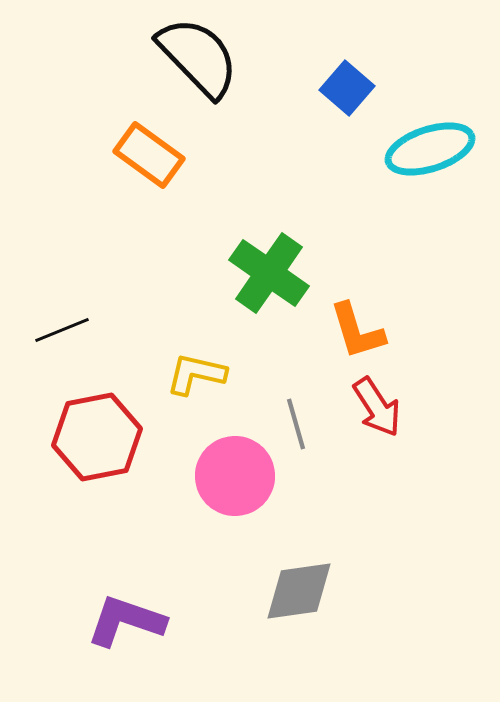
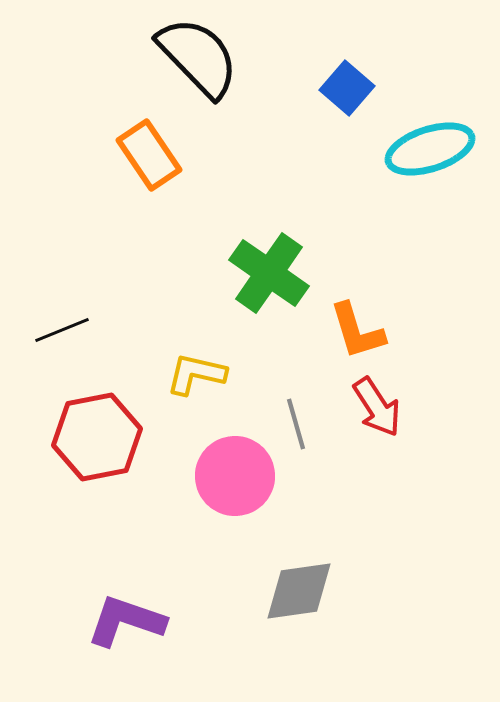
orange rectangle: rotated 20 degrees clockwise
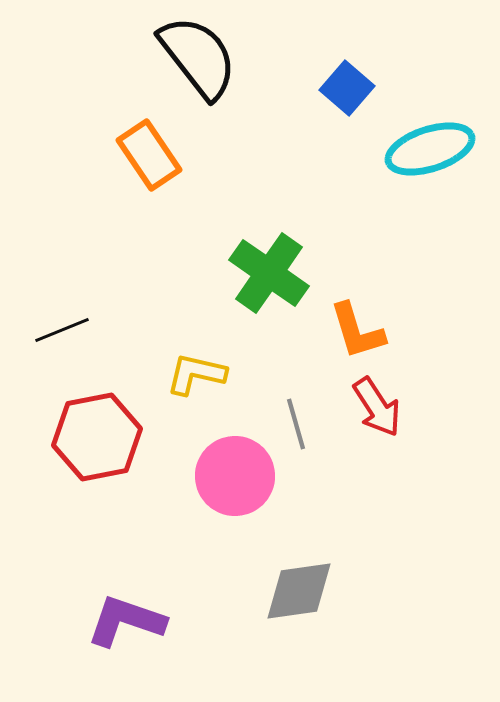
black semicircle: rotated 6 degrees clockwise
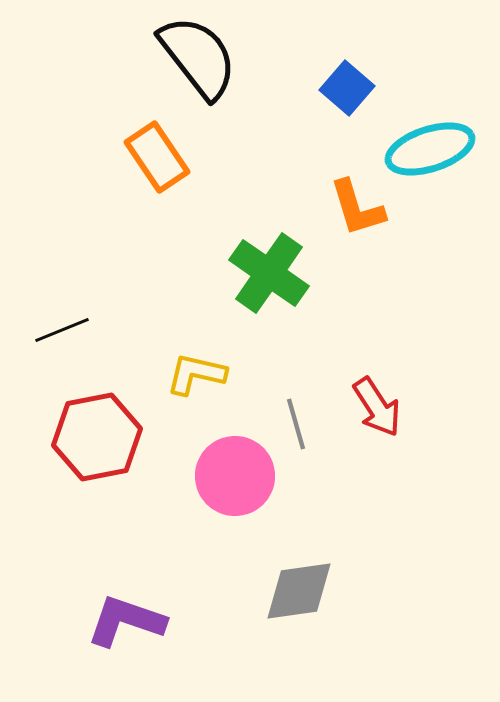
orange rectangle: moved 8 px right, 2 px down
orange L-shape: moved 123 px up
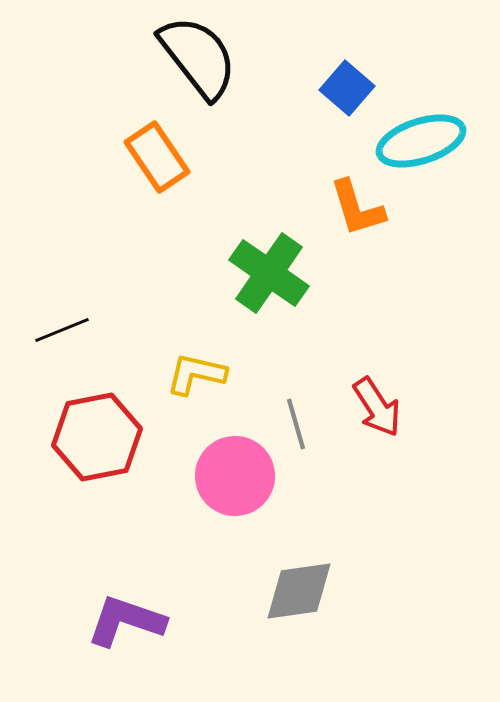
cyan ellipse: moved 9 px left, 8 px up
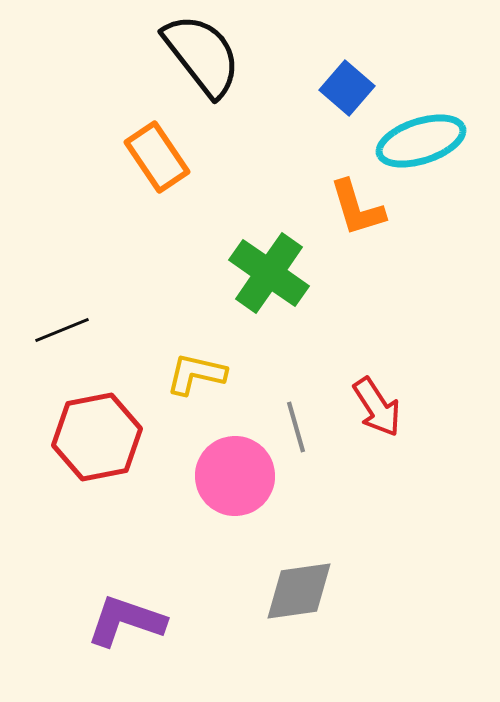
black semicircle: moved 4 px right, 2 px up
gray line: moved 3 px down
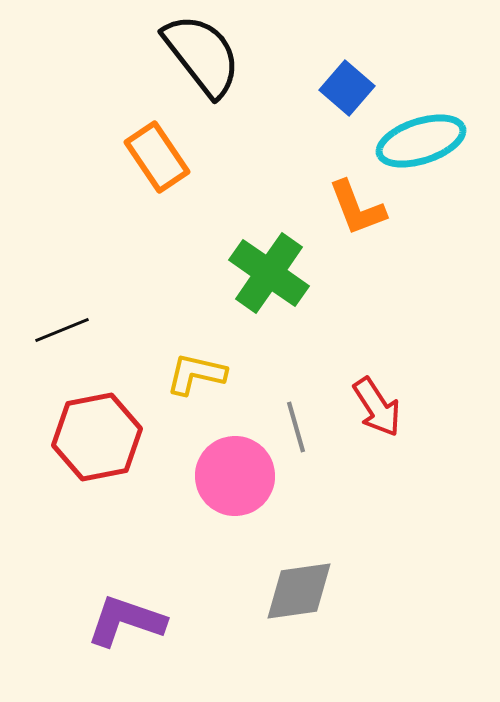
orange L-shape: rotated 4 degrees counterclockwise
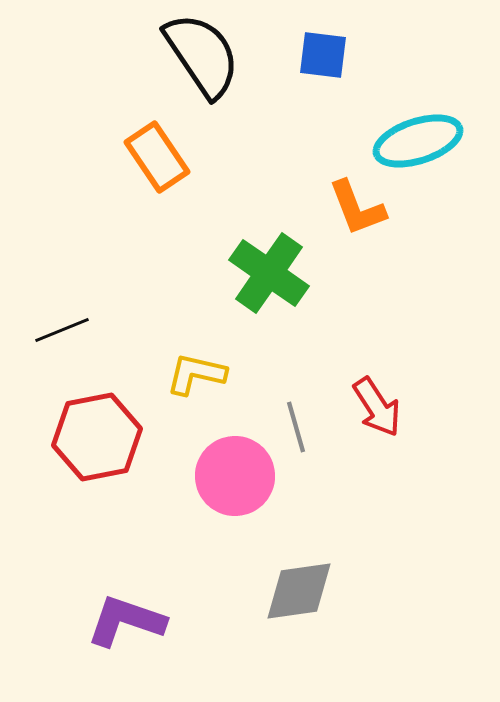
black semicircle: rotated 4 degrees clockwise
blue square: moved 24 px left, 33 px up; rotated 34 degrees counterclockwise
cyan ellipse: moved 3 px left
